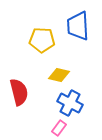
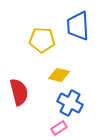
pink rectangle: rotated 21 degrees clockwise
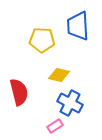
pink rectangle: moved 4 px left, 2 px up
